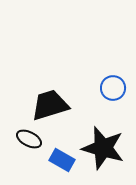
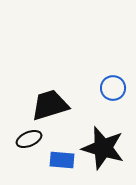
black ellipse: rotated 50 degrees counterclockwise
blue rectangle: rotated 25 degrees counterclockwise
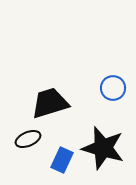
black trapezoid: moved 2 px up
black ellipse: moved 1 px left
blue rectangle: rotated 70 degrees counterclockwise
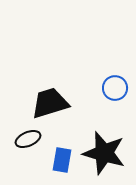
blue circle: moved 2 px right
black star: moved 1 px right, 5 px down
blue rectangle: rotated 15 degrees counterclockwise
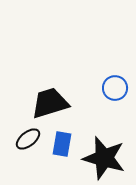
black ellipse: rotated 15 degrees counterclockwise
black star: moved 5 px down
blue rectangle: moved 16 px up
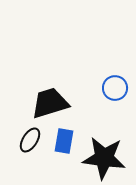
black ellipse: moved 2 px right, 1 px down; rotated 20 degrees counterclockwise
blue rectangle: moved 2 px right, 3 px up
black star: rotated 9 degrees counterclockwise
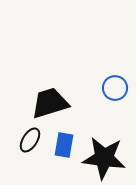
blue rectangle: moved 4 px down
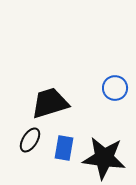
blue rectangle: moved 3 px down
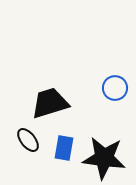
black ellipse: moved 2 px left; rotated 70 degrees counterclockwise
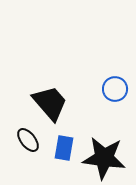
blue circle: moved 1 px down
black trapezoid: rotated 66 degrees clockwise
